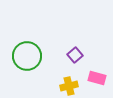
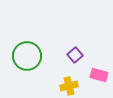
pink rectangle: moved 2 px right, 3 px up
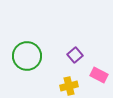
pink rectangle: rotated 12 degrees clockwise
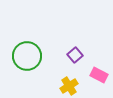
yellow cross: rotated 18 degrees counterclockwise
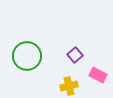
pink rectangle: moved 1 px left
yellow cross: rotated 18 degrees clockwise
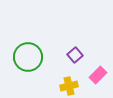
green circle: moved 1 px right, 1 px down
pink rectangle: rotated 72 degrees counterclockwise
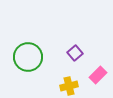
purple square: moved 2 px up
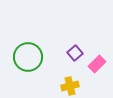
pink rectangle: moved 1 px left, 11 px up
yellow cross: moved 1 px right
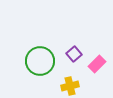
purple square: moved 1 px left, 1 px down
green circle: moved 12 px right, 4 px down
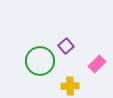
purple square: moved 8 px left, 8 px up
yellow cross: rotated 12 degrees clockwise
